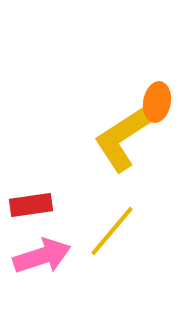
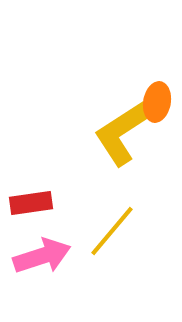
yellow L-shape: moved 6 px up
red rectangle: moved 2 px up
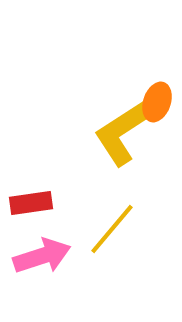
orange ellipse: rotated 9 degrees clockwise
yellow line: moved 2 px up
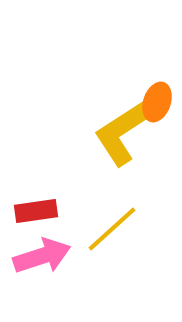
red rectangle: moved 5 px right, 8 px down
yellow line: rotated 8 degrees clockwise
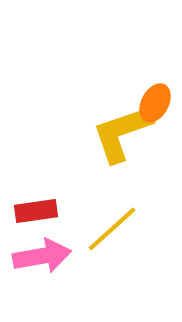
orange ellipse: moved 2 px left, 1 px down; rotated 9 degrees clockwise
yellow L-shape: rotated 14 degrees clockwise
pink arrow: rotated 8 degrees clockwise
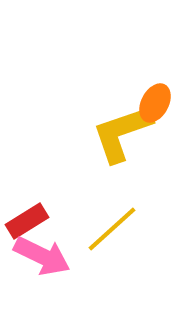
red rectangle: moved 9 px left, 10 px down; rotated 24 degrees counterclockwise
pink arrow: rotated 36 degrees clockwise
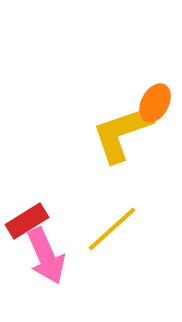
pink arrow: moved 4 px right; rotated 40 degrees clockwise
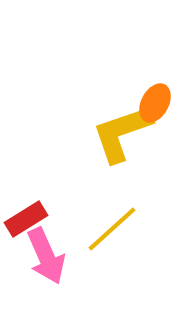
red rectangle: moved 1 px left, 2 px up
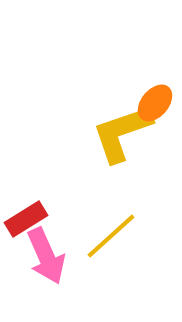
orange ellipse: rotated 12 degrees clockwise
yellow line: moved 1 px left, 7 px down
